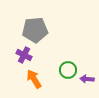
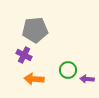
orange arrow: rotated 54 degrees counterclockwise
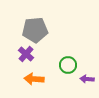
purple cross: moved 2 px right, 1 px up; rotated 14 degrees clockwise
green circle: moved 5 px up
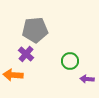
green circle: moved 2 px right, 4 px up
orange arrow: moved 21 px left, 4 px up
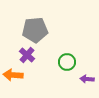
purple cross: moved 1 px right, 1 px down
green circle: moved 3 px left, 1 px down
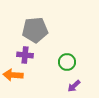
purple cross: moved 2 px left; rotated 35 degrees counterclockwise
purple arrow: moved 13 px left, 7 px down; rotated 48 degrees counterclockwise
